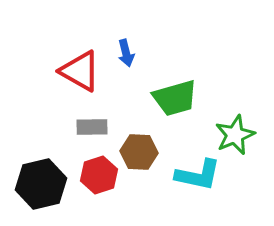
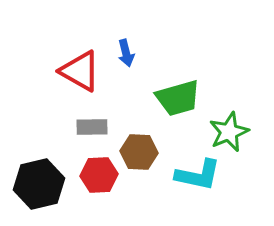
green trapezoid: moved 3 px right
green star: moved 6 px left, 3 px up
red hexagon: rotated 15 degrees clockwise
black hexagon: moved 2 px left
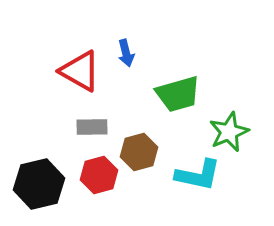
green trapezoid: moved 4 px up
brown hexagon: rotated 18 degrees counterclockwise
red hexagon: rotated 12 degrees counterclockwise
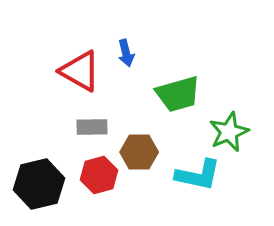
brown hexagon: rotated 15 degrees clockwise
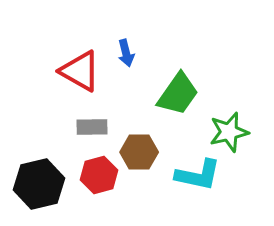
green trapezoid: rotated 39 degrees counterclockwise
green star: rotated 9 degrees clockwise
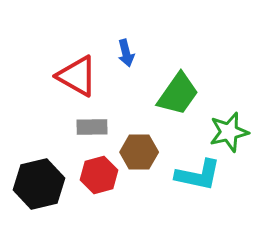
red triangle: moved 3 px left, 5 px down
